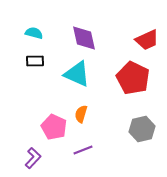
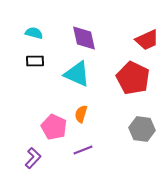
gray hexagon: rotated 20 degrees clockwise
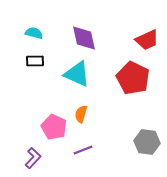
gray hexagon: moved 5 px right, 13 px down
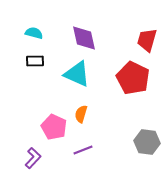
red trapezoid: rotated 130 degrees clockwise
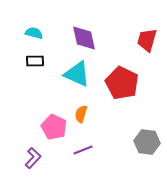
red pentagon: moved 11 px left, 5 px down
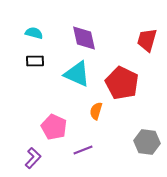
orange semicircle: moved 15 px right, 3 px up
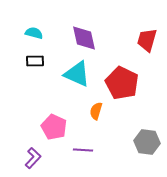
purple line: rotated 24 degrees clockwise
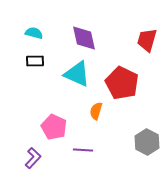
gray hexagon: rotated 20 degrees clockwise
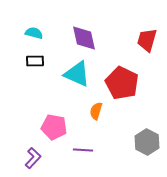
pink pentagon: rotated 15 degrees counterclockwise
